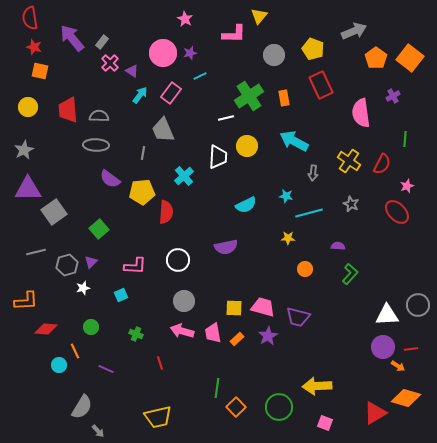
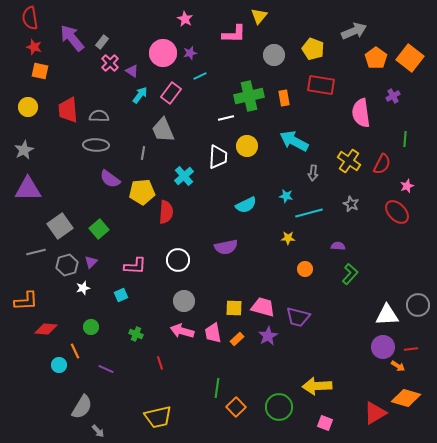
red rectangle at (321, 85): rotated 56 degrees counterclockwise
green cross at (249, 96): rotated 20 degrees clockwise
gray square at (54, 212): moved 6 px right, 14 px down
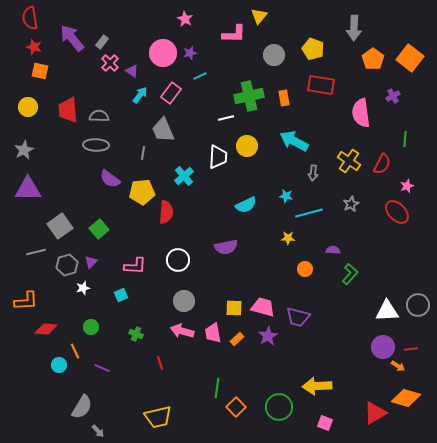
gray arrow at (354, 31): moved 3 px up; rotated 115 degrees clockwise
orange pentagon at (376, 58): moved 3 px left, 1 px down
gray star at (351, 204): rotated 21 degrees clockwise
purple semicircle at (338, 246): moved 5 px left, 4 px down
white triangle at (387, 315): moved 4 px up
purple line at (106, 369): moved 4 px left, 1 px up
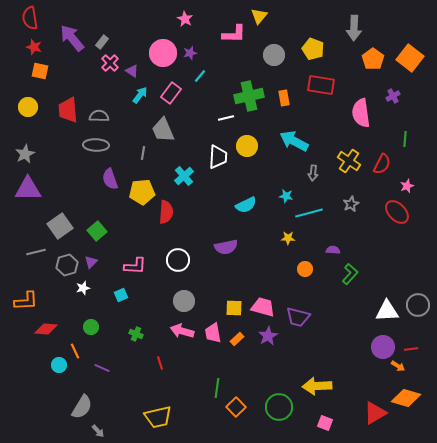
cyan line at (200, 76): rotated 24 degrees counterclockwise
gray star at (24, 150): moved 1 px right, 4 px down
purple semicircle at (110, 179): rotated 35 degrees clockwise
green square at (99, 229): moved 2 px left, 2 px down
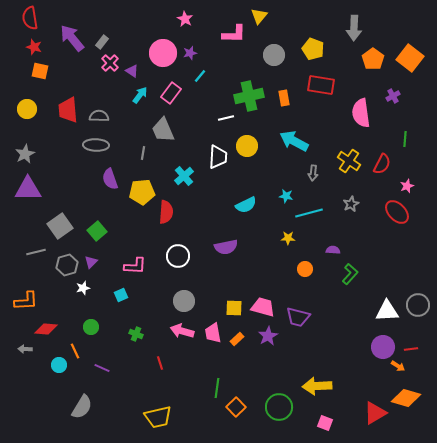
yellow circle at (28, 107): moved 1 px left, 2 px down
white circle at (178, 260): moved 4 px up
gray arrow at (98, 431): moved 73 px left, 82 px up; rotated 136 degrees clockwise
